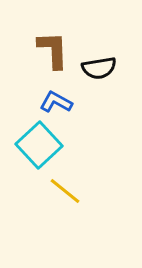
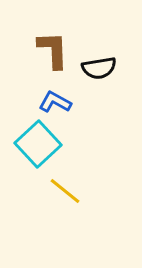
blue L-shape: moved 1 px left
cyan square: moved 1 px left, 1 px up
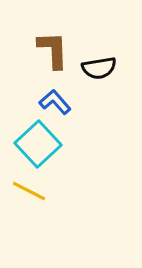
blue L-shape: rotated 20 degrees clockwise
yellow line: moved 36 px left; rotated 12 degrees counterclockwise
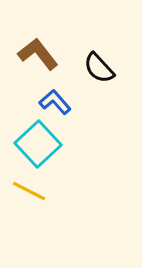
brown L-shape: moved 15 px left, 4 px down; rotated 36 degrees counterclockwise
black semicircle: rotated 56 degrees clockwise
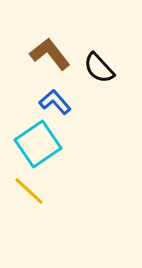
brown L-shape: moved 12 px right
cyan square: rotated 9 degrees clockwise
yellow line: rotated 16 degrees clockwise
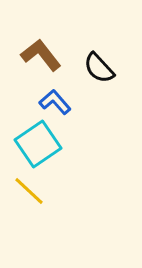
brown L-shape: moved 9 px left, 1 px down
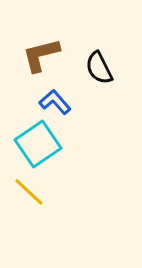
brown L-shape: rotated 66 degrees counterclockwise
black semicircle: rotated 16 degrees clockwise
yellow line: moved 1 px down
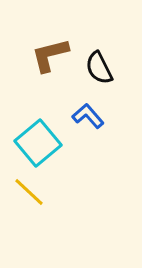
brown L-shape: moved 9 px right
blue L-shape: moved 33 px right, 14 px down
cyan square: moved 1 px up; rotated 6 degrees counterclockwise
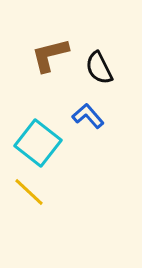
cyan square: rotated 12 degrees counterclockwise
